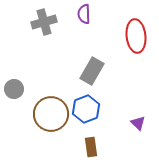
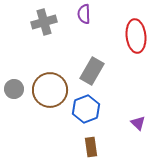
brown circle: moved 1 px left, 24 px up
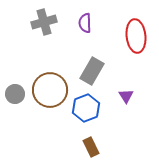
purple semicircle: moved 1 px right, 9 px down
gray circle: moved 1 px right, 5 px down
blue hexagon: moved 1 px up
purple triangle: moved 12 px left, 27 px up; rotated 14 degrees clockwise
brown rectangle: rotated 18 degrees counterclockwise
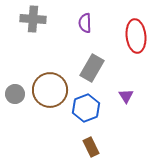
gray cross: moved 11 px left, 3 px up; rotated 20 degrees clockwise
gray rectangle: moved 3 px up
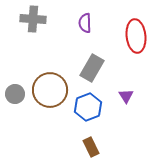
blue hexagon: moved 2 px right, 1 px up
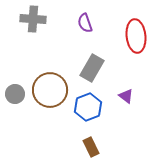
purple semicircle: rotated 18 degrees counterclockwise
purple triangle: rotated 21 degrees counterclockwise
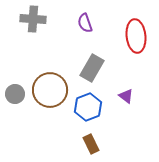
brown rectangle: moved 3 px up
